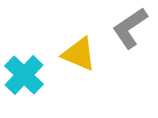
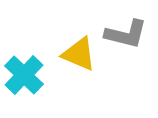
gray L-shape: moved 4 px left, 6 px down; rotated 132 degrees counterclockwise
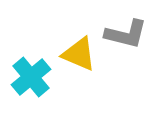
cyan cross: moved 7 px right, 2 px down; rotated 6 degrees clockwise
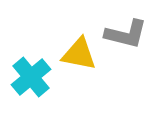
yellow triangle: rotated 12 degrees counterclockwise
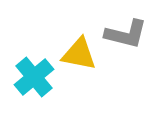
cyan cross: moved 3 px right
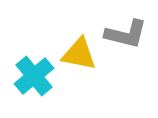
cyan cross: moved 1 px up
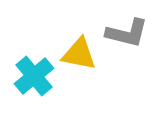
gray L-shape: moved 1 px right, 1 px up
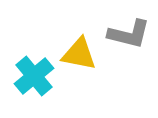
gray L-shape: moved 2 px right, 1 px down
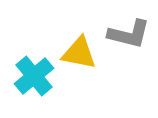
yellow triangle: moved 1 px up
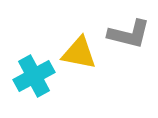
cyan cross: rotated 12 degrees clockwise
